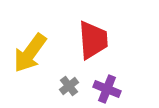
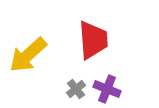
yellow arrow: moved 2 px left, 2 px down; rotated 12 degrees clockwise
gray cross: moved 7 px right, 3 px down
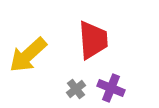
purple cross: moved 4 px right, 1 px up
